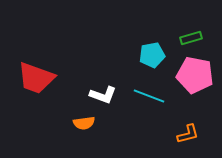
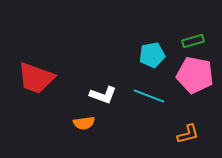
green rectangle: moved 2 px right, 3 px down
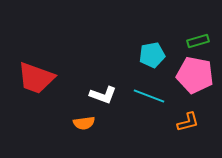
green rectangle: moved 5 px right
orange L-shape: moved 12 px up
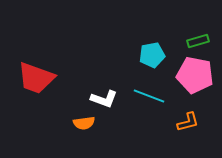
white L-shape: moved 1 px right, 4 px down
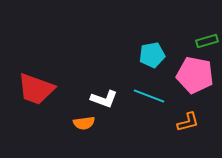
green rectangle: moved 9 px right
red trapezoid: moved 11 px down
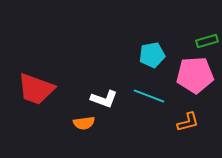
pink pentagon: rotated 15 degrees counterclockwise
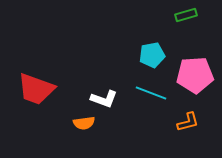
green rectangle: moved 21 px left, 26 px up
cyan line: moved 2 px right, 3 px up
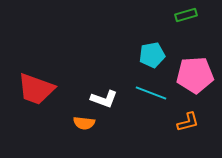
orange semicircle: rotated 15 degrees clockwise
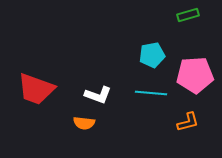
green rectangle: moved 2 px right
cyan line: rotated 16 degrees counterclockwise
white L-shape: moved 6 px left, 4 px up
